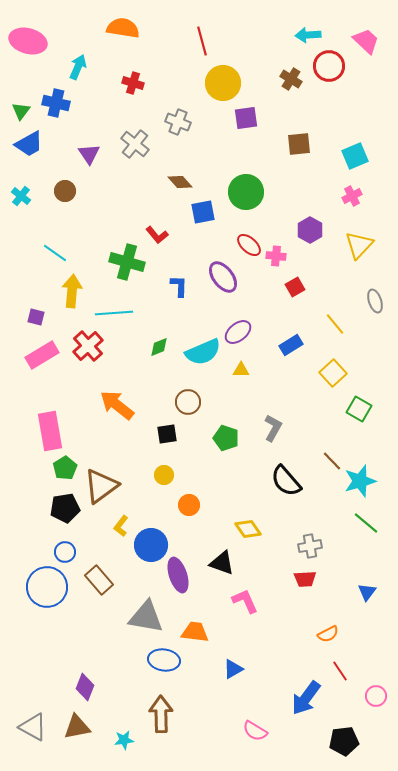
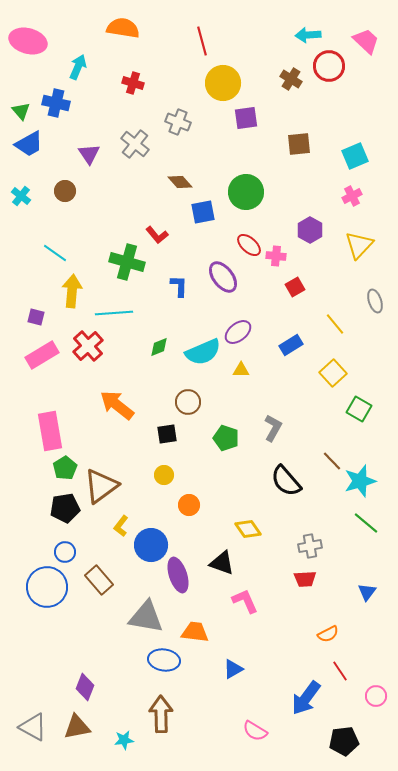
green triangle at (21, 111): rotated 18 degrees counterclockwise
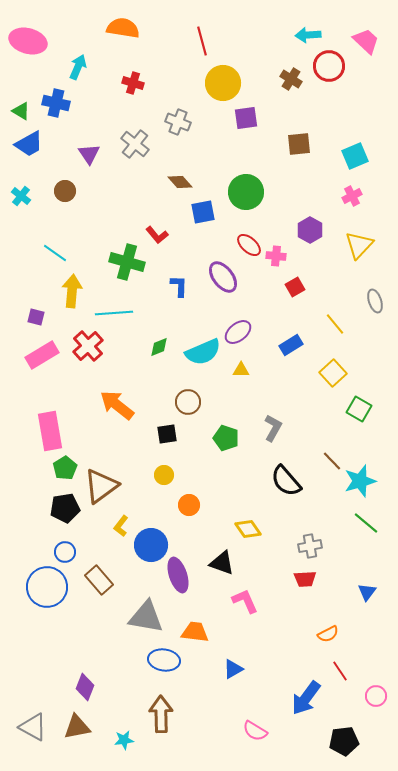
green triangle at (21, 111): rotated 18 degrees counterclockwise
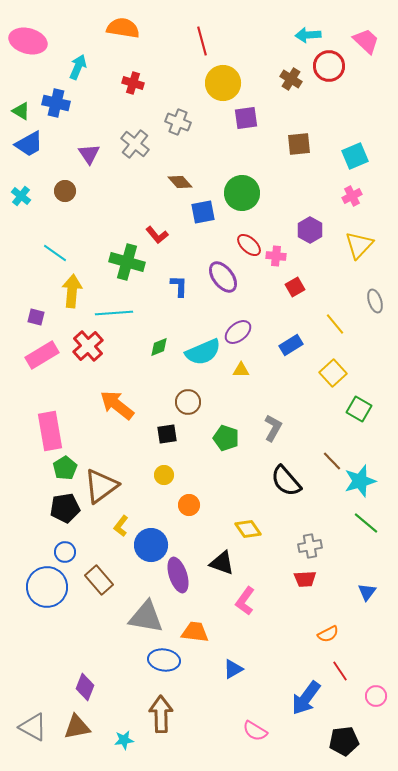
green circle at (246, 192): moved 4 px left, 1 px down
pink L-shape at (245, 601): rotated 120 degrees counterclockwise
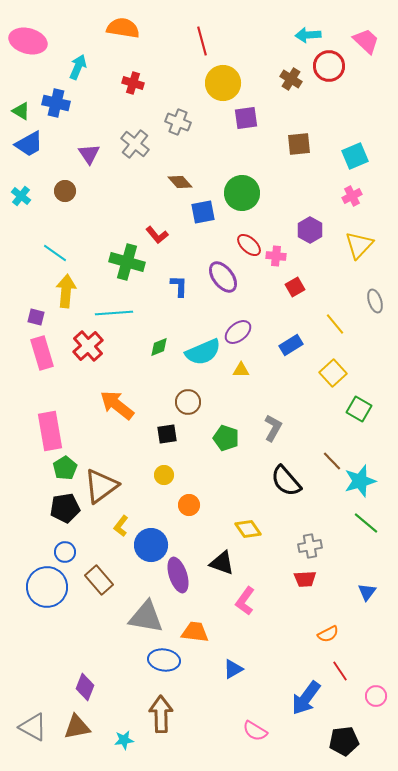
yellow arrow at (72, 291): moved 6 px left
pink rectangle at (42, 355): moved 2 px up; rotated 76 degrees counterclockwise
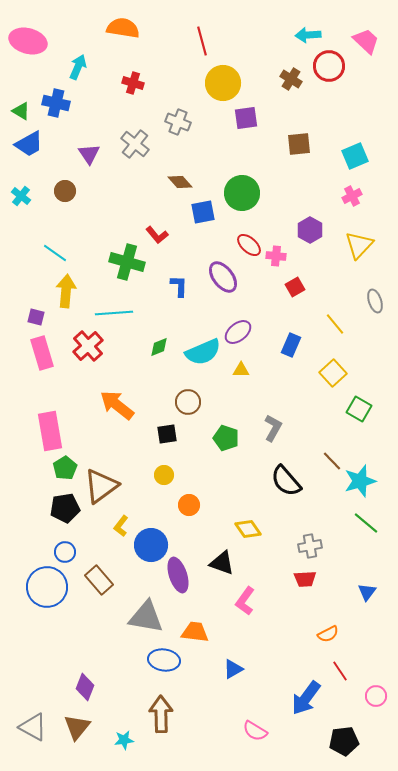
blue rectangle at (291, 345): rotated 35 degrees counterclockwise
brown triangle at (77, 727): rotated 40 degrees counterclockwise
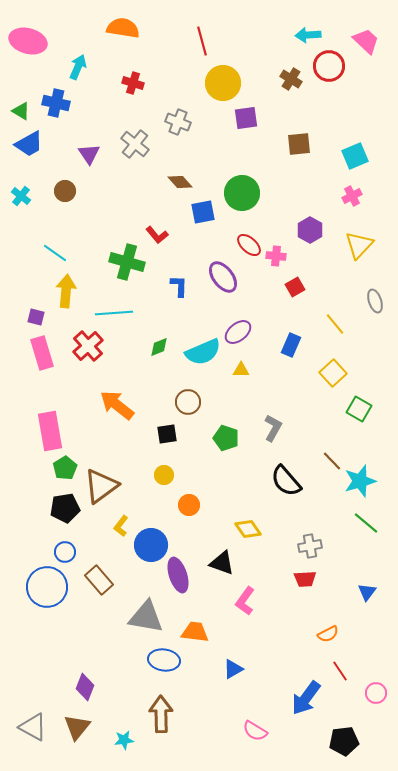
pink circle at (376, 696): moved 3 px up
